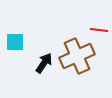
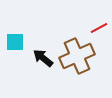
red line: moved 2 px up; rotated 36 degrees counterclockwise
black arrow: moved 1 px left, 5 px up; rotated 85 degrees counterclockwise
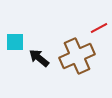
black arrow: moved 4 px left
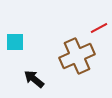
black arrow: moved 5 px left, 21 px down
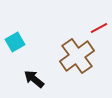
cyan square: rotated 30 degrees counterclockwise
brown cross: rotated 12 degrees counterclockwise
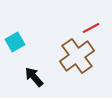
red line: moved 8 px left
black arrow: moved 2 px up; rotated 10 degrees clockwise
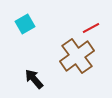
cyan square: moved 10 px right, 18 px up
black arrow: moved 2 px down
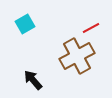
brown cross: rotated 8 degrees clockwise
black arrow: moved 1 px left, 1 px down
